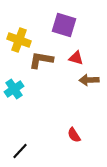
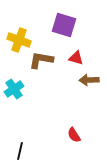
black line: rotated 30 degrees counterclockwise
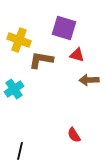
purple square: moved 3 px down
red triangle: moved 1 px right, 3 px up
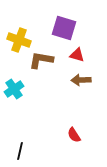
brown arrow: moved 8 px left
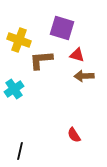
purple square: moved 2 px left
brown L-shape: rotated 15 degrees counterclockwise
brown arrow: moved 3 px right, 4 px up
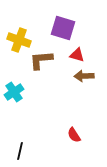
purple square: moved 1 px right
cyan cross: moved 3 px down
